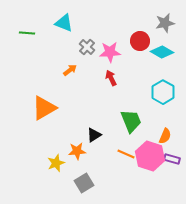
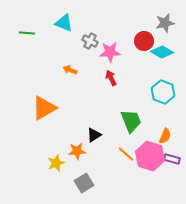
red circle: moved 4 px right
gray cross: moved 3 px right, 6 px up; rotated 14 degrees counterclockwise
orange arrow: rotated 120 degrees counterclockwise
cyan hexagon: rotated 10 degrees counterclockwise
orange line: rotated 18 degrees clockwise
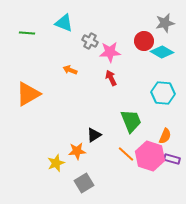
cyan hexagon: moved 1 px down; rotated 15 degrees counterclockwise
orange triangle: moved 16 px left, 14 px up
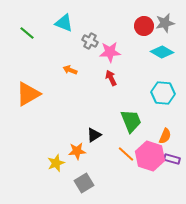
green line: rotated 35 degrees clockwise
red circle: moved 15 px up
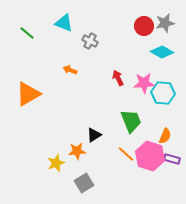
pink star: moved 34 px right, 31 px down
red arrow: moved 7 px right
